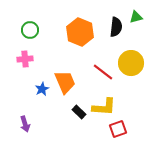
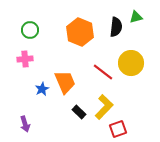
yellow L-shape: rotated 50 degrees counterclockwise
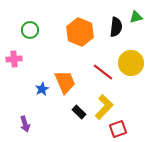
pink cross: moved 11 px left
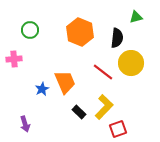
black semicircle: moved 1 px right, 11 px down
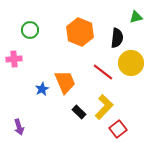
purple arrow: moved 6 px left, 3 px down
red square: rotated 18 degrees counterclockwise
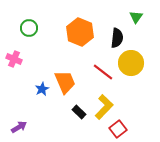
green triangle: rotated 40 degrees counterclockwise
green circle: moved 1 px left, 2 px up
pink cross: rotated 28 degrees clockwise
purple arrow: rotated 105 degrees counterclockwise
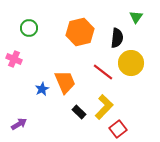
orange hexagon: rotated 24 degrees clockwise
purple arrow: moved 3 px up
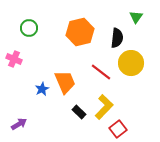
red line: moved 2 px left
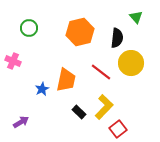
green triangle: rotated 16 degrees counterclockwise
pink cross: moved 1 px left, 2 px down
orange trapezoid: moved 1 px right, 2 px up; rotated 35 degrees clockwise
purple arrow: moved 2 px right, 2 px up
